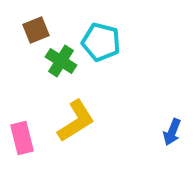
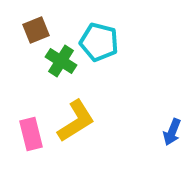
cyan pentagon: moved 2 px left
pink rectangle: moved 9 px right, 4 px up
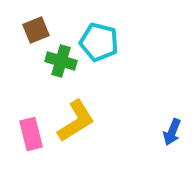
green cross: rotated 16 degrees counterclockwise
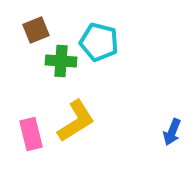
green cross: rotated 12 degrees counterclockwise
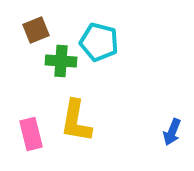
yellow L-shape: rotated 132 degrees clockwise
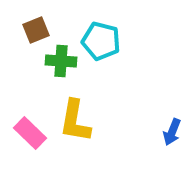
cyan pentagon: moved 2 px right, 1 px up
yellow L-shape: moved 1 px left
pink rectangle: moved 1 px left, 1 px up; rotated 32 degrees counterclockwise
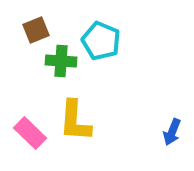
cyan pentagon: rotated 9 degrees clockwise
yellow L-shape: rotated 6 degrees counterclockwise
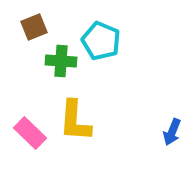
brown square: moved 2 px left, 3 px up
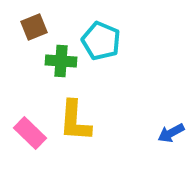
blue arrow: moved 1 px left, 1 px down; rotated 40 degrees clockwise
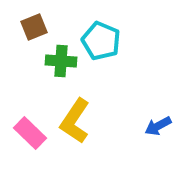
yellow L-shape: rotated 30 degrees clockwise
blue arrow: moved 13 px left, 7 px up
